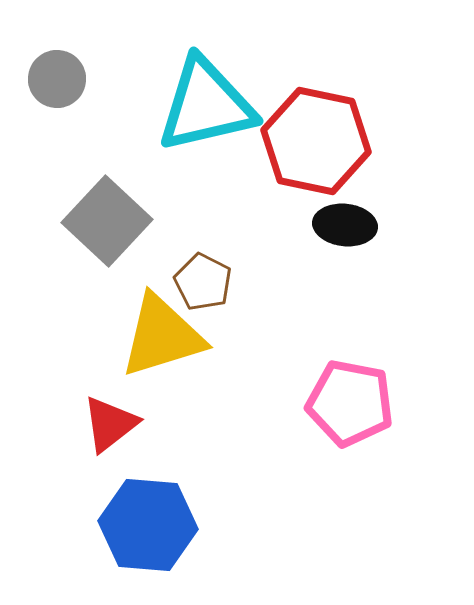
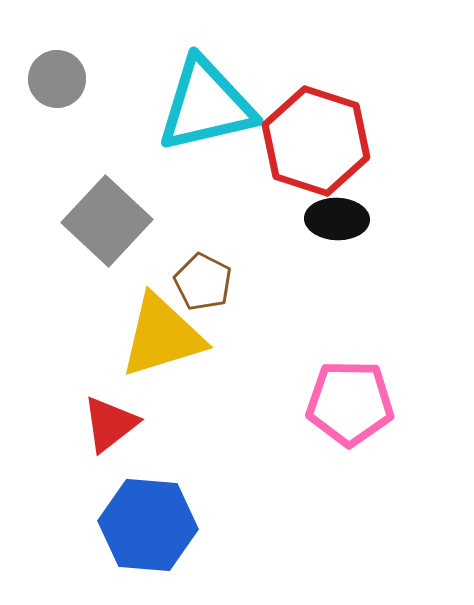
red hexagon: rotated 6 degrees clockwise
black ellipse: moved 8 px left, 6 px up; rotated 4 degrees counterclockwise
pink pentagon: rotated 10 degrees counterclockwise
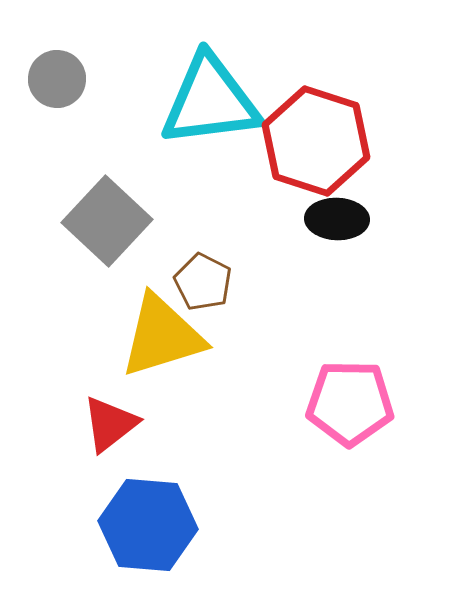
cyan triangle: moved 4 px right, 4 px up; rotated 6 degrees clockwise
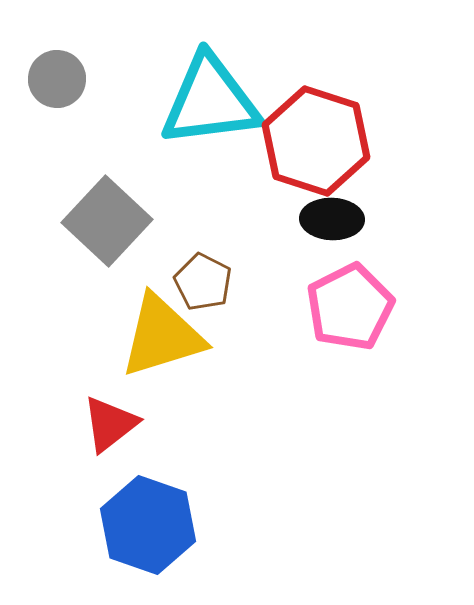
black ellipse: moved 5 px left
pink pentagon: moved 96 px up; rotated 28 degrees counterclockwise
blue hexagon: rotated 14 degrees clockwise
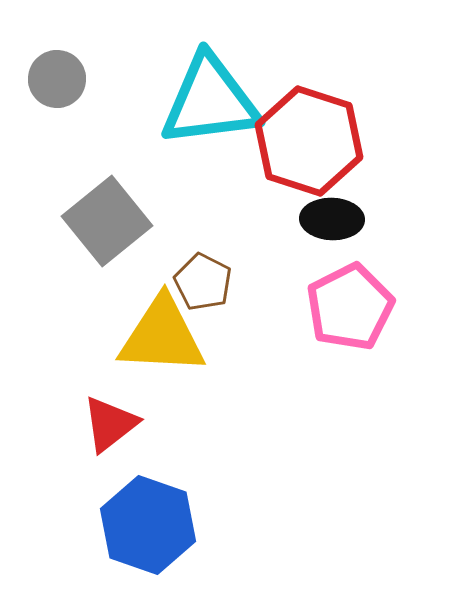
red hexagon: moved 7 px left
gray square: rotated 8 degrees clockwise
yellow triangle: rotated 20 degrees clockwise
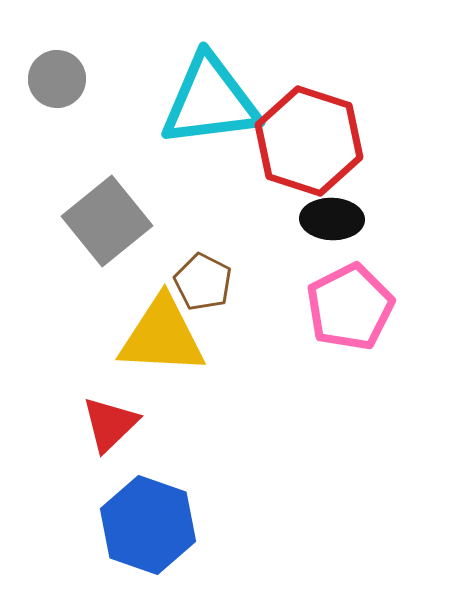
red triangle: rotated 6 degrees counterclockwise
